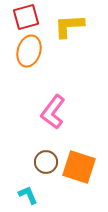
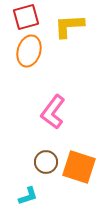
cyan L-shape: moved 1 px down; rotated 95 degrees clockwise
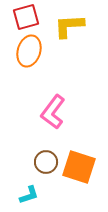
cyan L-shape: moved 1 px right, 1 px up
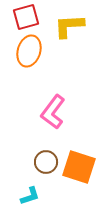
cyan L-shape: moved 1 px right, 1 px down
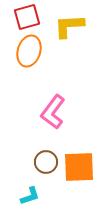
red square: moved 1 px right
orange square: rotated 20 degrees counterclockwise
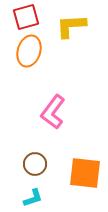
red square: moved 1 px left
yellow L-shape: moved 2 px right
brown circle: moved 11 px left, 2 px down
orange square: moved 6 px right, 6 px down; rotated 8 degrees clockwise
cyan L-shape: moved 3 px right, 2 px down
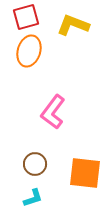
yellow L-shape: moved 2 px right, 1 px up; rotated 24 degrees clockwise
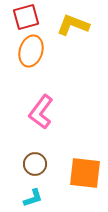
orange ellipse: moved 2 px right
pink L-shape: moved 12 px left
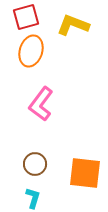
pink L-shape: moved 8 px up
cyan L-shape: rotated 55 degrees counterclockwise
